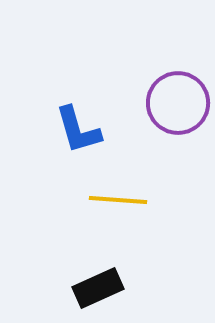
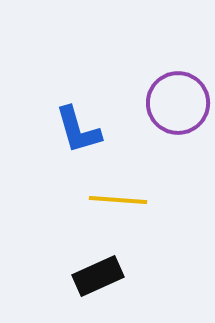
black rectangle: moved 12 px up
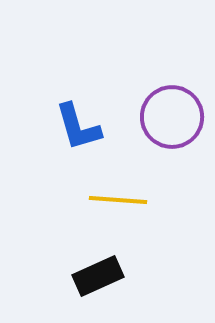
purple circle: moved 6 px left, 14 px down
blue L-shape: moved 3 px up
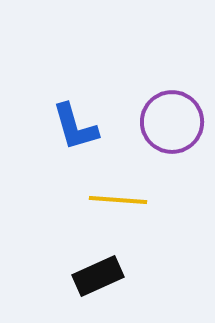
purple circle: moved 5 px down
blue L-shape: moved 3 px left
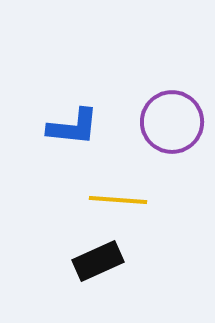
blue L-shape: moved 2 px left; rotated 68 degrees counterclockwise
black rectangle: moved 15 px up
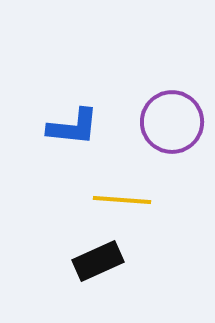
yellow line: moved 4 px right
